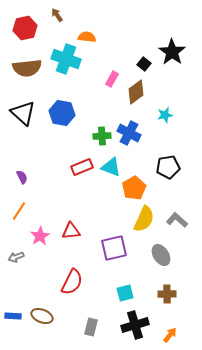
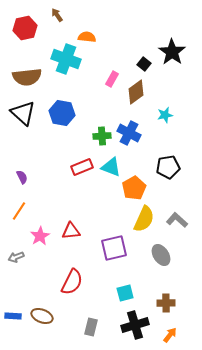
brown semicircle: moved 9 px down
brown cross: moved 1 px left, 9 px down
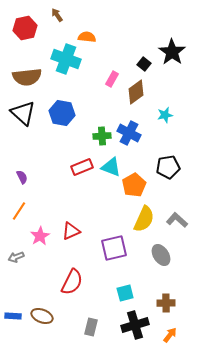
orange pentagon: moved 3 px up
red triangle: rotated 18 degrees counterclockwise
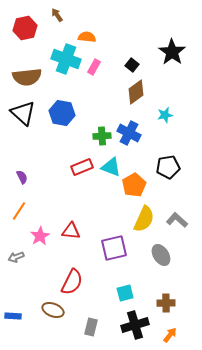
black square: moved 12 px left, 1 px down
pink rectangle: moved 18 px left, 12 px up
red triangle: rotated 30 degrees clockwise
brown ellipse: moved 11 px right, 6 px up
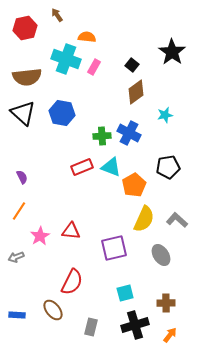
brown ellipse: rotated 30 degrees clockwise
blue rectangle: moved 4 px right, 1 px up
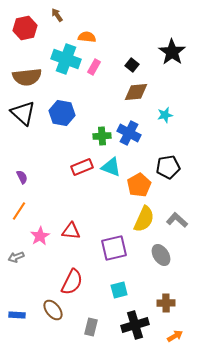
brown diamond: rotated 30 degrees clockwise
orange pentagon: moved 5 px right
cyan square: moved 6 px left, 3 px up
orange arrow: moved 5 px right, 1 px down; rotated 21 degrees clockwise
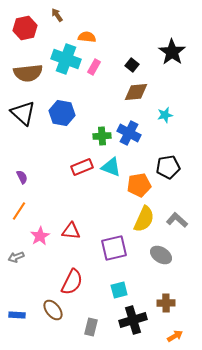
brown semicircle: moved 1 px right, 4 px up
orange pentagon: rotated 20 degrees clockwise
gray ellipse: rotated 25 degrees counterclockwise
black cross: moved 2 px left, 5 px up
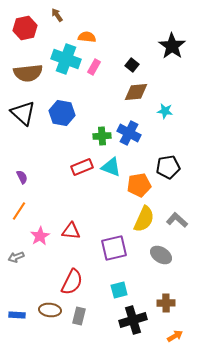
black star: moved 6 px up
cyan star: moved 4 px up; rotated 21 degrees clockwise
brown ellipse: moved 3 px left; rotated 45 degrees counterclockwise
gray rectangle: moved 12 px left, 11 px up
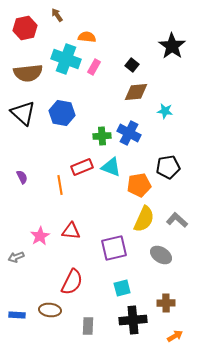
orange line: moved 41 px right, 26 px up; rotated 42 degrees counterclockwise
cyan square: moved 3 px right, 2 px up
gray rectangle: moved 9 px right, 10 px down; rotated 12 degrees counterclockwise
black cross: rotated 12 degrees clockwise
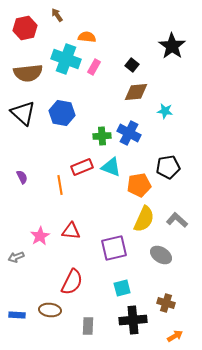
brown cross: rotated 18 degrees clockwise
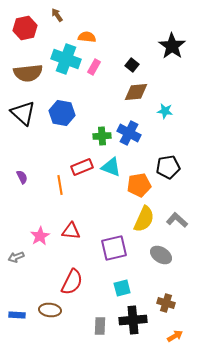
gray rectangle: moved 12 px right
